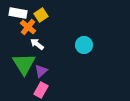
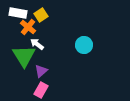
green triangle: moved 8 px up
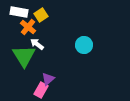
white rectangle: moved 1 px right, 1 px up
purple triangle: moved 7 px right, 8 px down
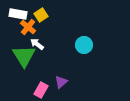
white rectangle: moved 1 px left, 2 px down
purple triangle: moved 13 px right, 3 px down
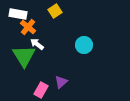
yellow square: moved 14 px right, 4 px up
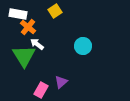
cyan circle: moved 1 px left, 1 px down
